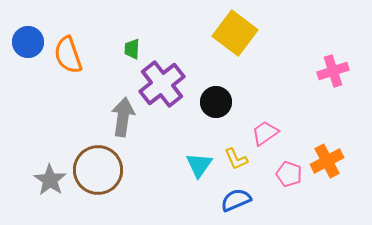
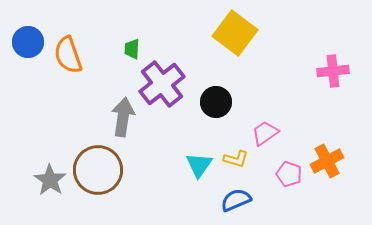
pink cross: rotated 12 degrees clockwise
yellow L-shape: rotated 50 degrees counterclockwise
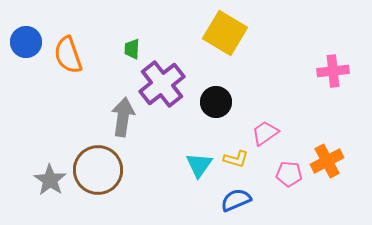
yellow square: moved 10 px left; rotated 6 degrees counterclockwise
blue circle: moved 2 px left
pink pentagon: rotated 15 degrees counterclockwise
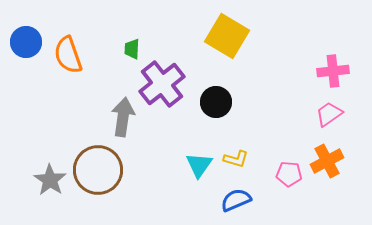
yellow square: moved 2 px right, 3 px down
pink trapezoid: moved 64 px right, 19 px up
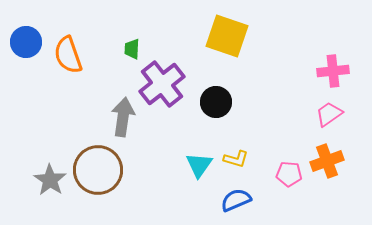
yellow square: rotated 12 degrees counterclockwise
orange cross: rotated 8 degrees clockwise
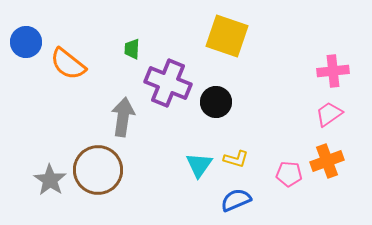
orange semicircle: moved 9 px down; rotated 33 degrees counterclockwise
purple cross: moved 6 px right, 1 px up; rotated 30 degrees counterclockwise
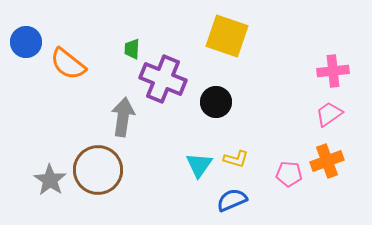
purple cross: moved 5 px left, 4 px up
blue semicircle: moved 4 px left
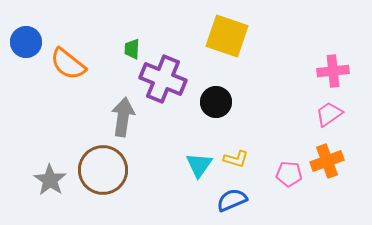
brown circle: moved 5 px right
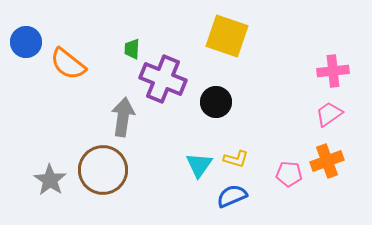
blue semicircle: moved 4 px up
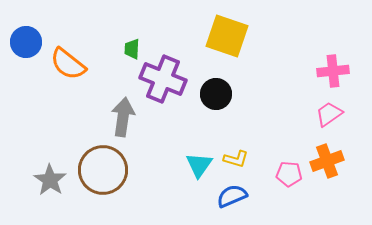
black circle: moved 8 px up
